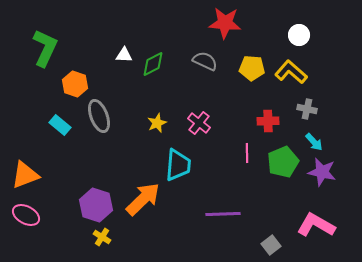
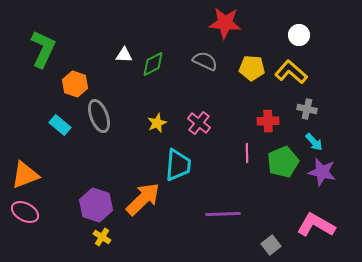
green L-shape: moved 2 px left, 1 px down
pink ellipse: moved 1 px left, 3 px up
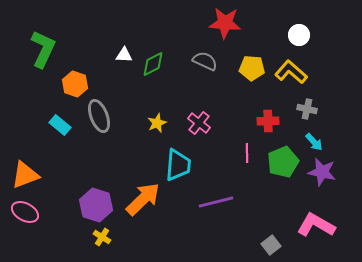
purple line: moved 7 px left, 12 px up; rotated 12 degrees counterclockwise
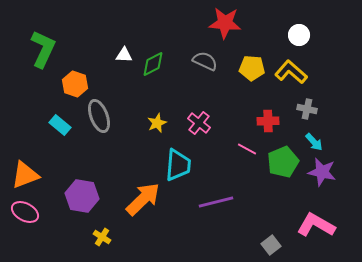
pink line: moved 4 px up; rotated 60 degrees counterclockwise
purple hexagon: moved 14 px left, 9 px up; rotated 8 degrees counterclockwise
